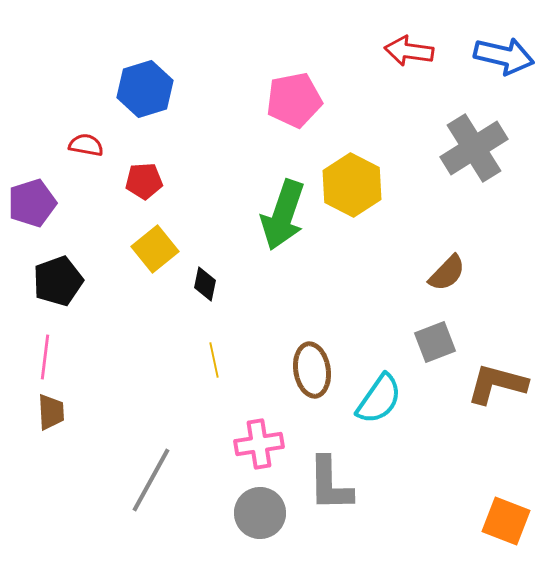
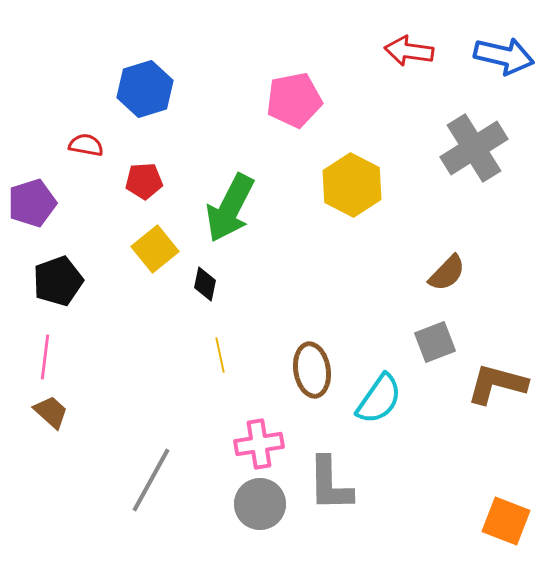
green arrow: moved 53 px left, 7 px up; rotated 8 degrees clockwise
yellow line: moved 6 px right, 5 px up
brown trapezoid: rotated 45 degrees counterclockwise
gray circle: moved 9 px up
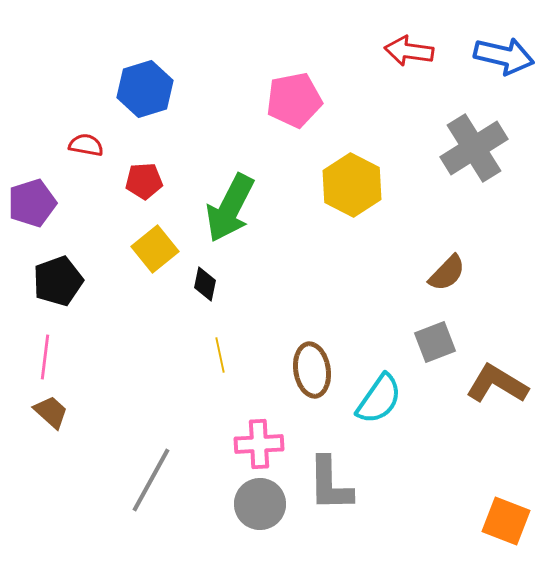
brown L-shape: rotated 16 degrees clockwise
pink cross: rotated 6 degrees clockwise
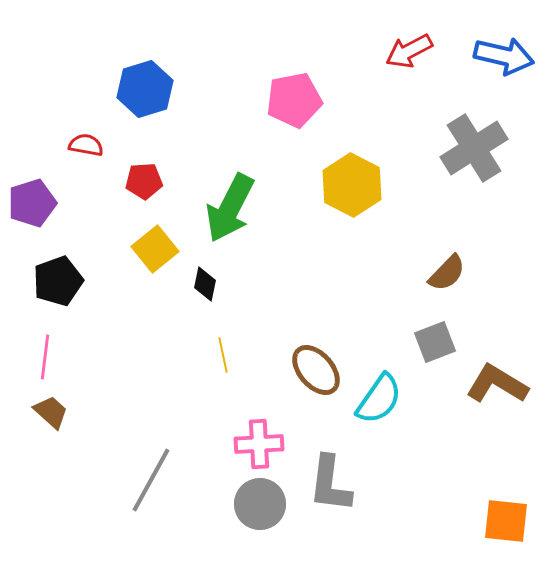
red arrow: rotated 36 degrees counterclockwise
yellow line: moved 3 px right
brown ellipse: moved 4 px right; rotated 32 degrees counterclockwise
gray L-shape: rotated 8 degrees clockwise
orange square: rotated 15 degrees counterclockwise
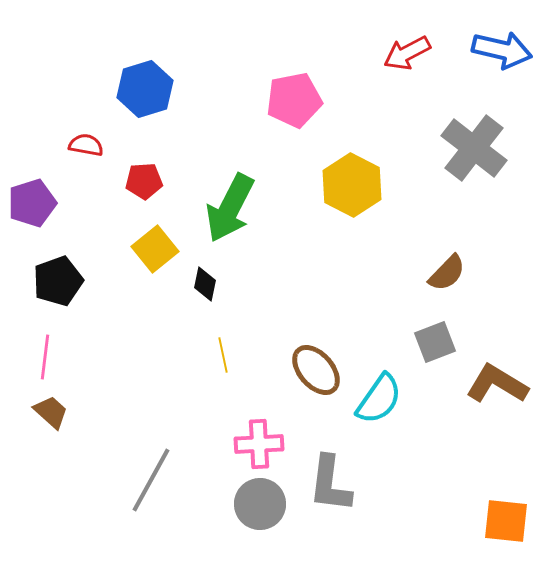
red arrow: moved 2 px left, 2 px down
blue arrow: moved 2 px left, 6 px up
gray cross: rotated 20 degrees counterclockwise
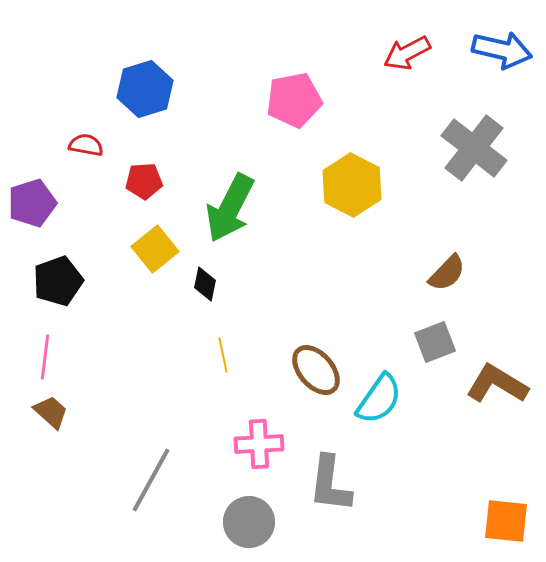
gray circle: moved 11 px left, 18 px down
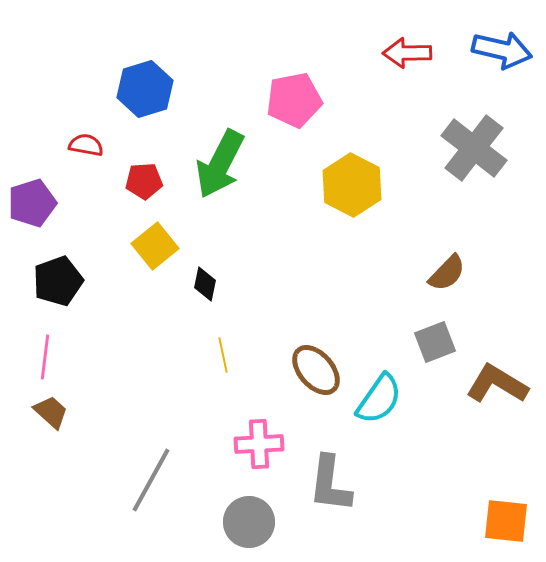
red arrow: rotated 27 degrees clockwise
green arrow: moved 10 px left, 44 px up
yellow square: moved 3 px up
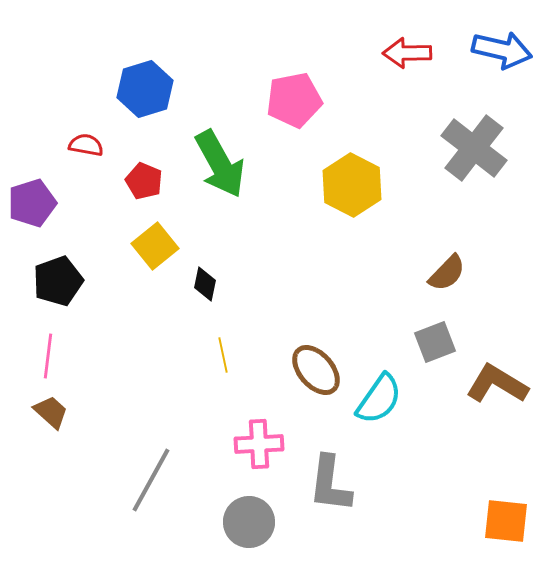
green arrow: rotated 56 degrees counterclockwise
red pentagon: rotated 27 degrees clockwise
pink line: moved 3 px right, 1 px up
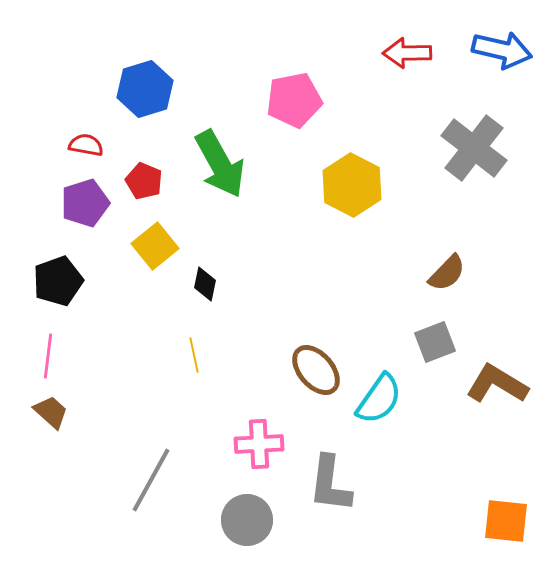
purple pentagon: moved 53 px right
yellow line: moved 29 px left
gray circle: moved 2 px left, 2 px up
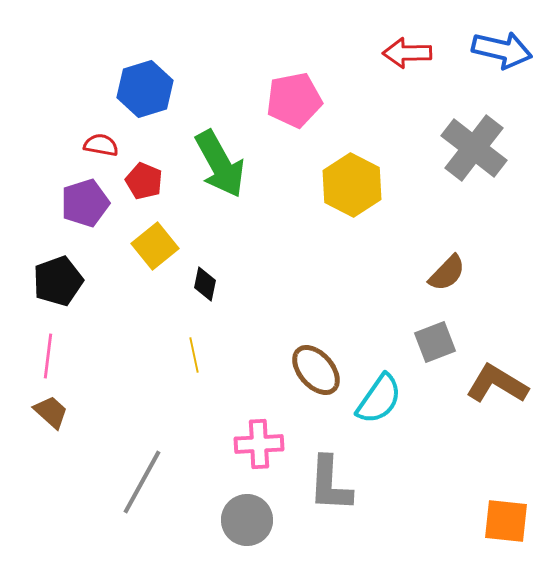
red semicircle: moved 15 px right
gray line: moved 9 px left, 2 px down
gray L-shape: rotated 4 degrees counterclockwise
